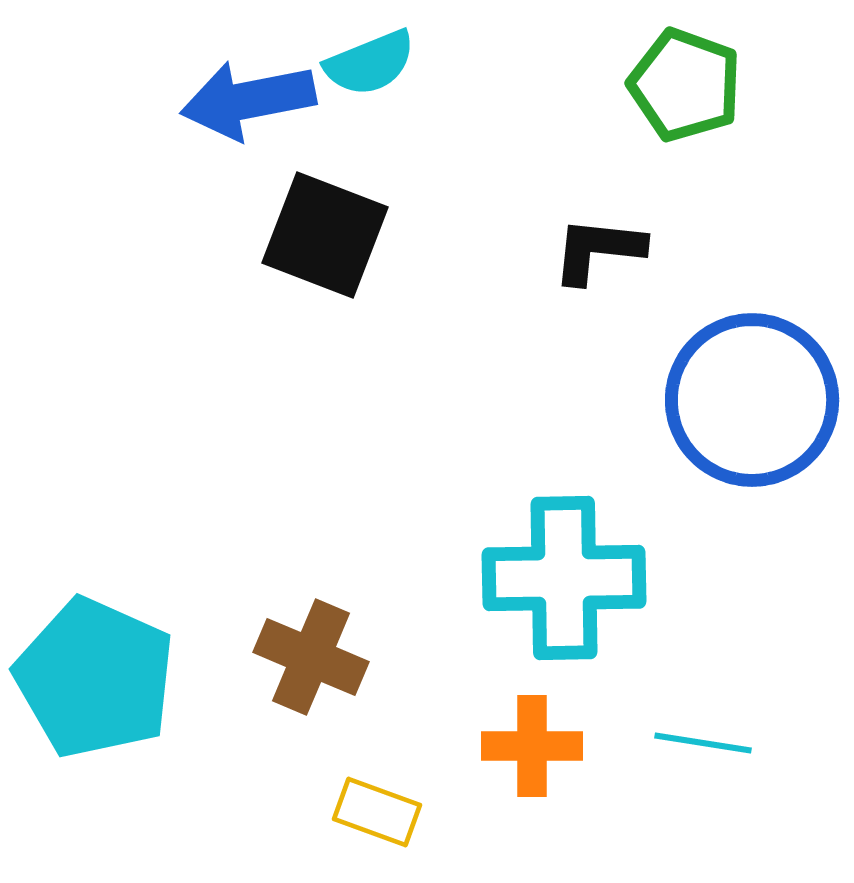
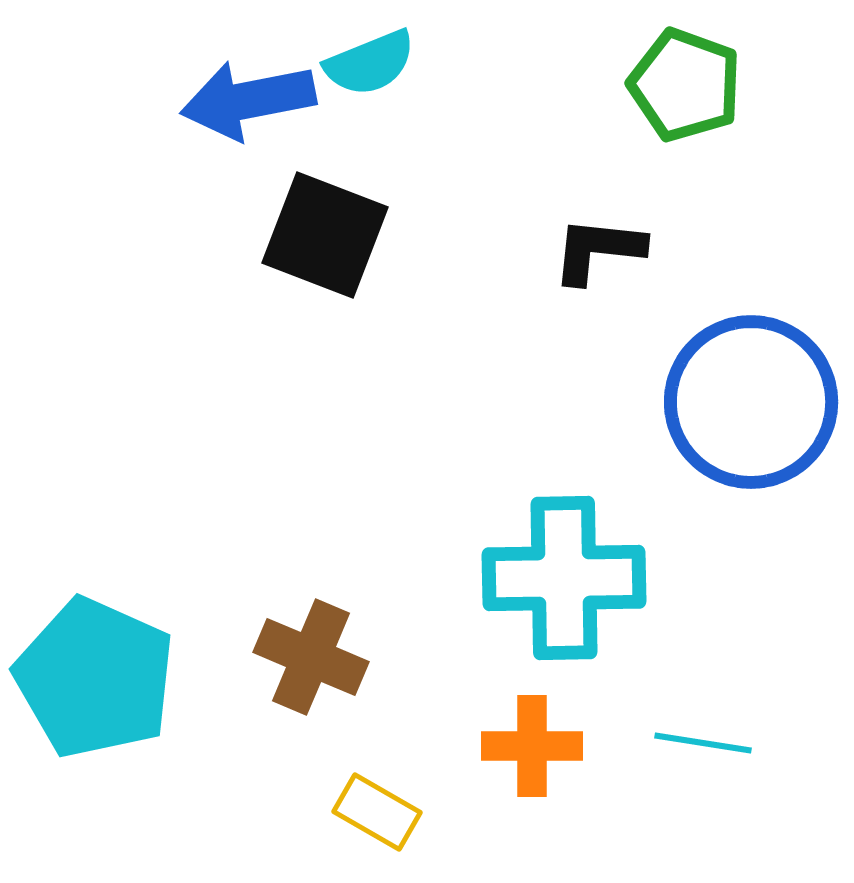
blue circle: moved 1 px left, 2 px down
yellow rectangle: rotated 10 degrees clockwise
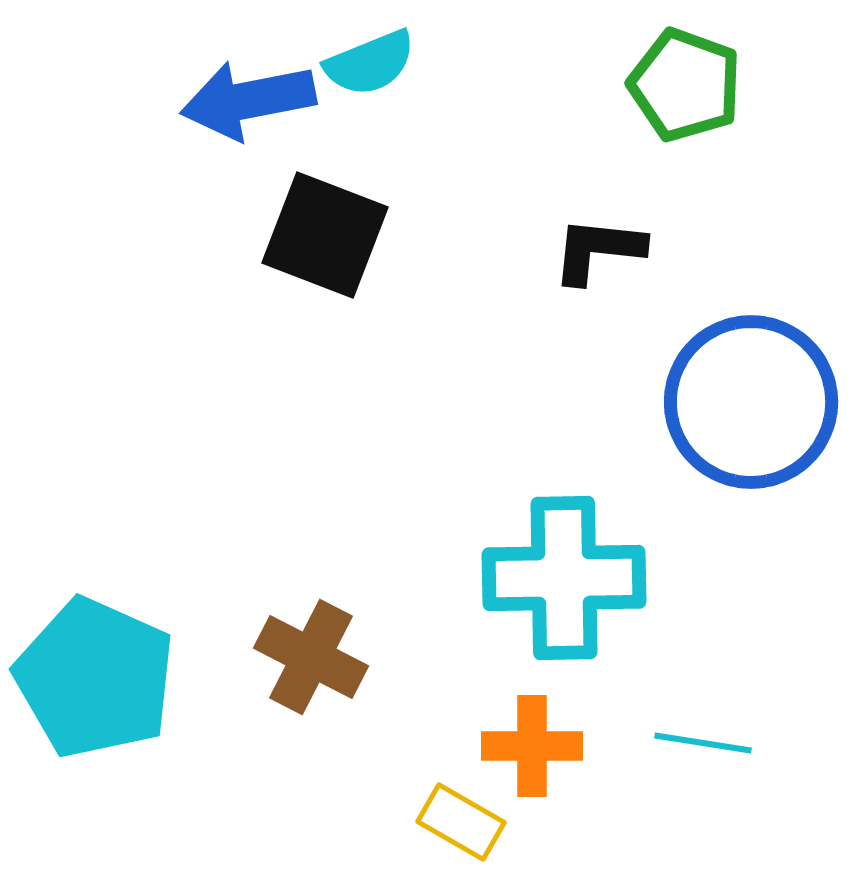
brown cross: rotated 4 degrees clockwise
yellow rectangle: moved 84 px right, 10 px down
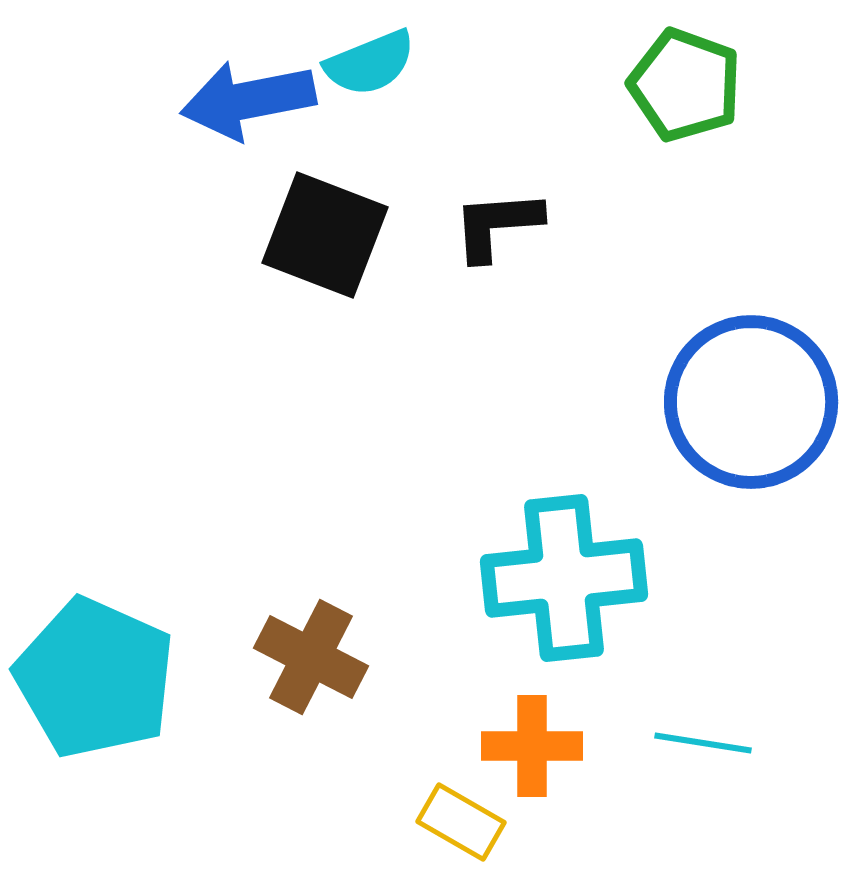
black L-shape: moved 101 px left, 25 px up; rotated 10 degrees counterclockwise
cyan cross: rotated 5 degrees counterclockwise
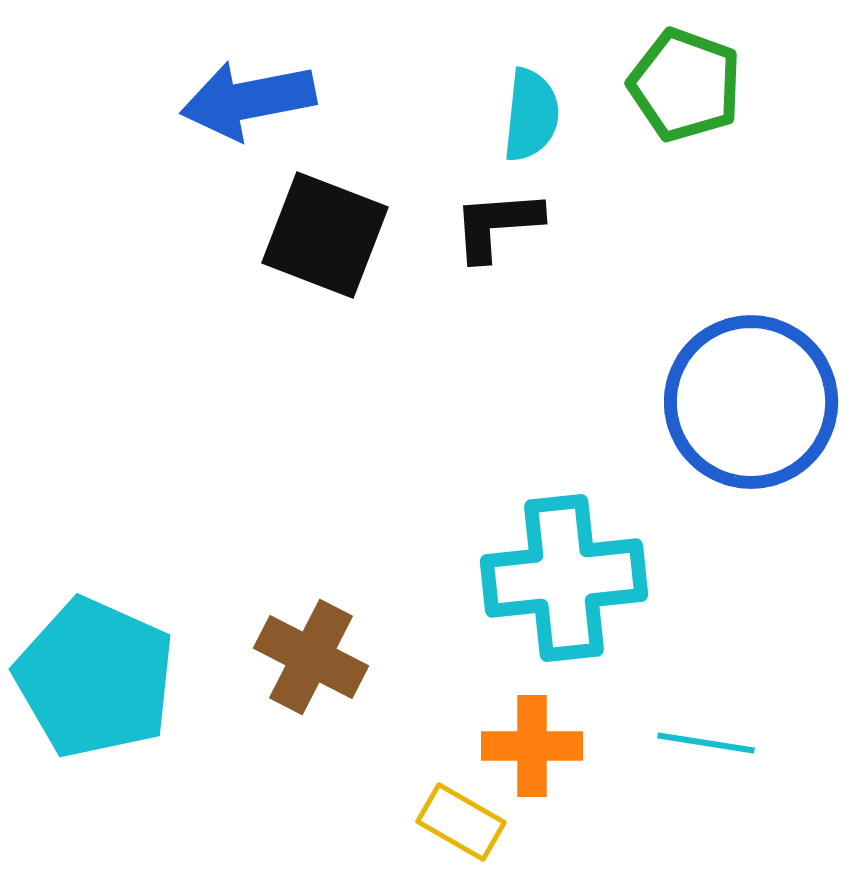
cyan semicircle: moved 161 px right, 52 px down; rotated 62 degrees counterclockwise
cyan line: moved 3 px right
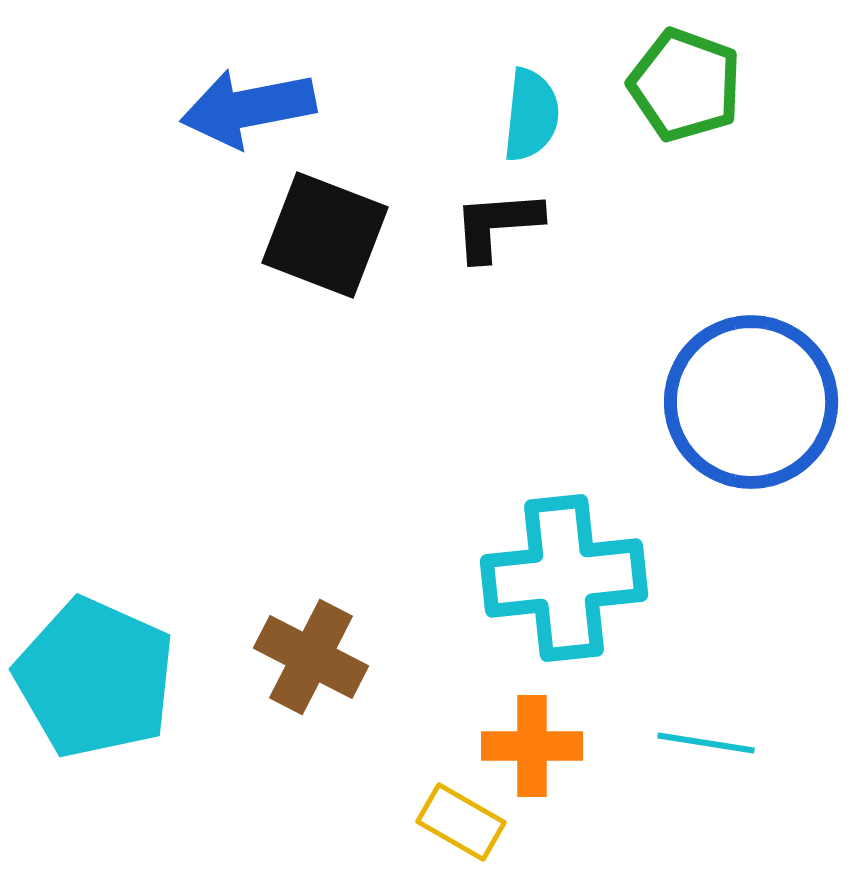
blue arrow: moved 8 px down
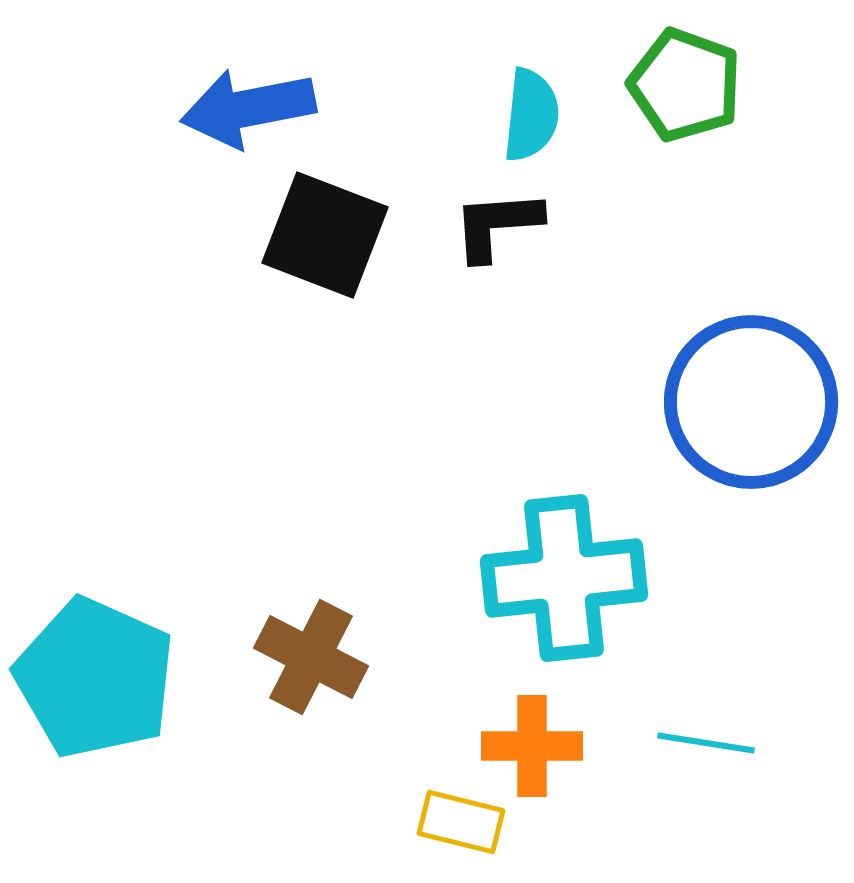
yellow rectangle: rotated 16 degrees counterclockwise
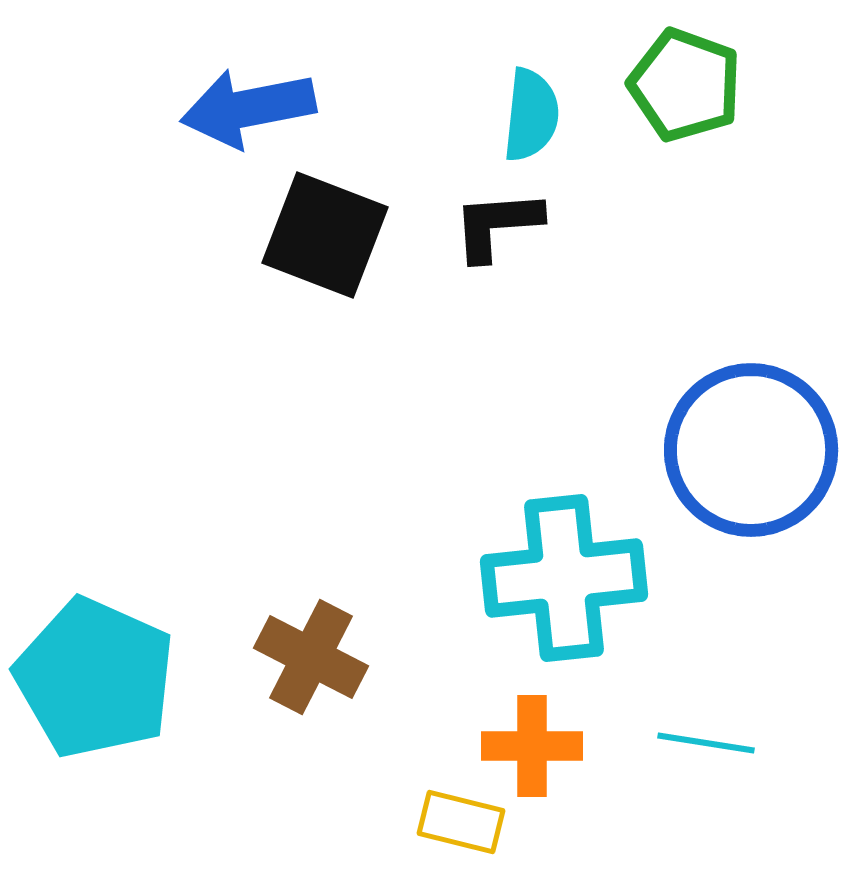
blue circle: moved 48 px down
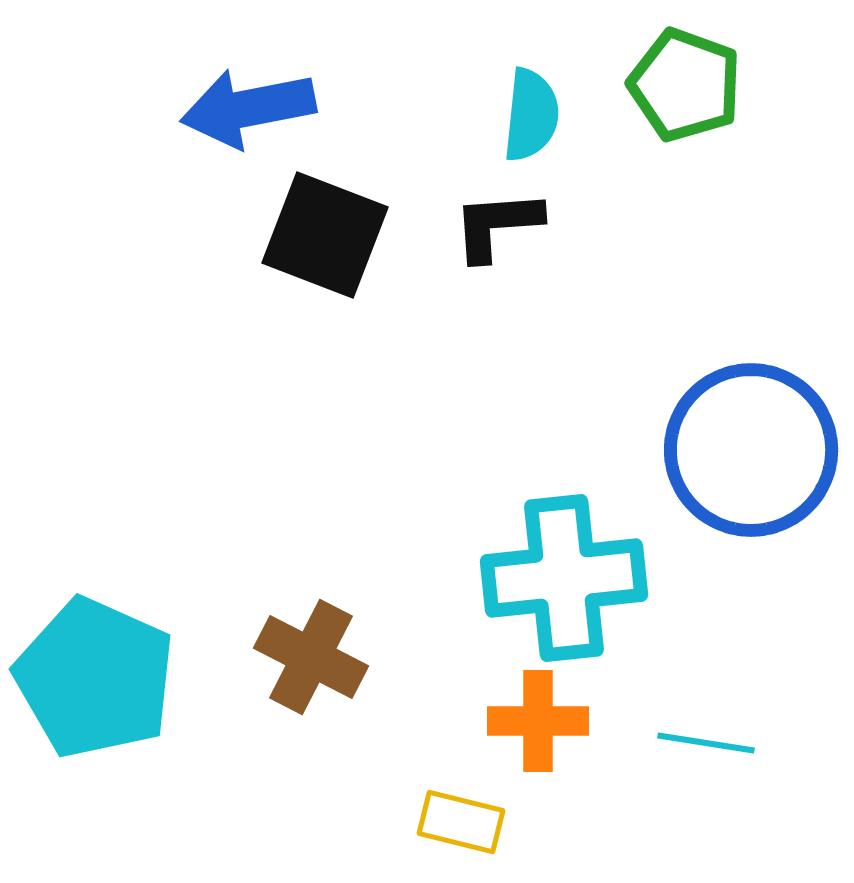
orange cross: moved 6 px right, 25 px up
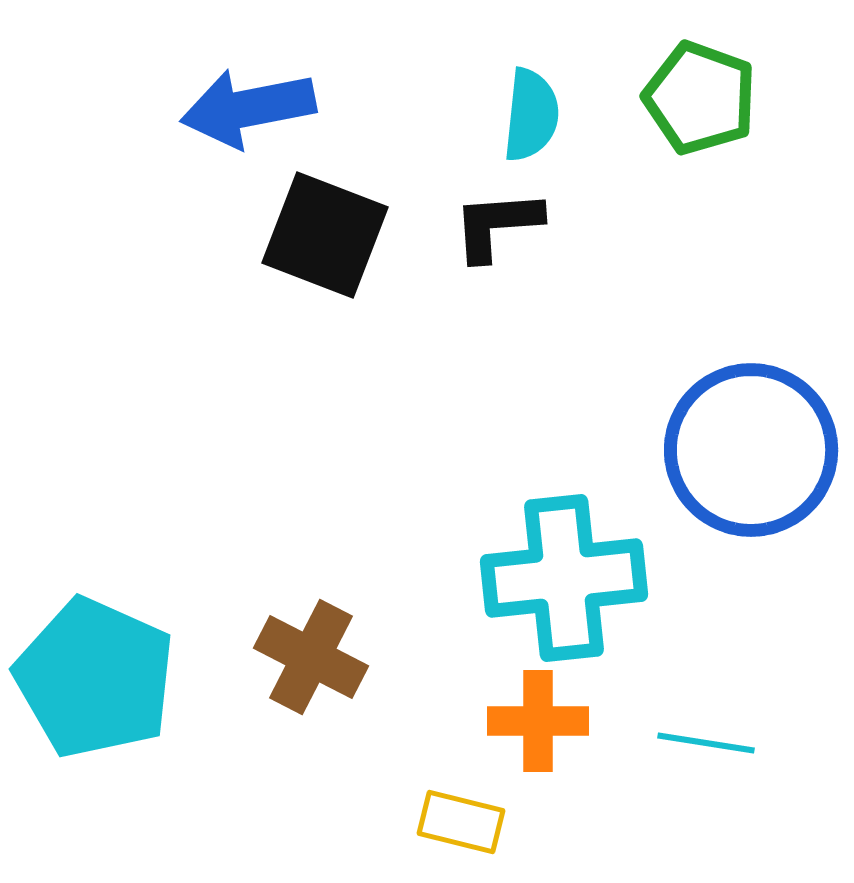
green pentagon: moved 15 px right, 13 px down
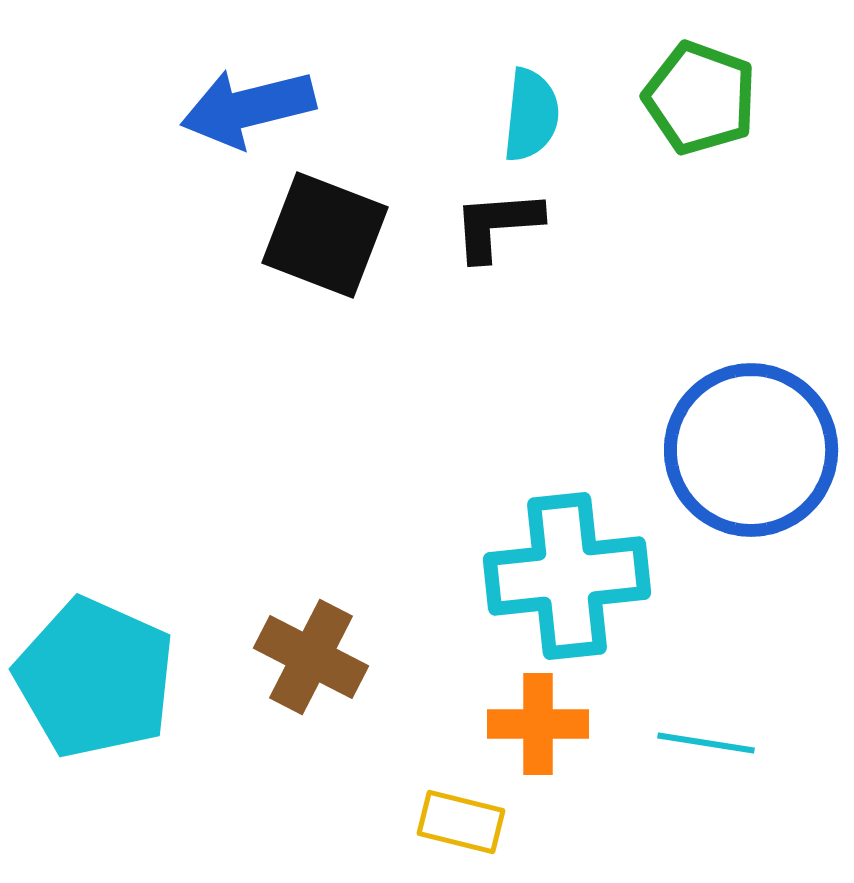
blue arrow: rotated 3 degrees counterclockwise
cyan cross: moved 3 px right, 2 px up
orange cross: moved 3 px down
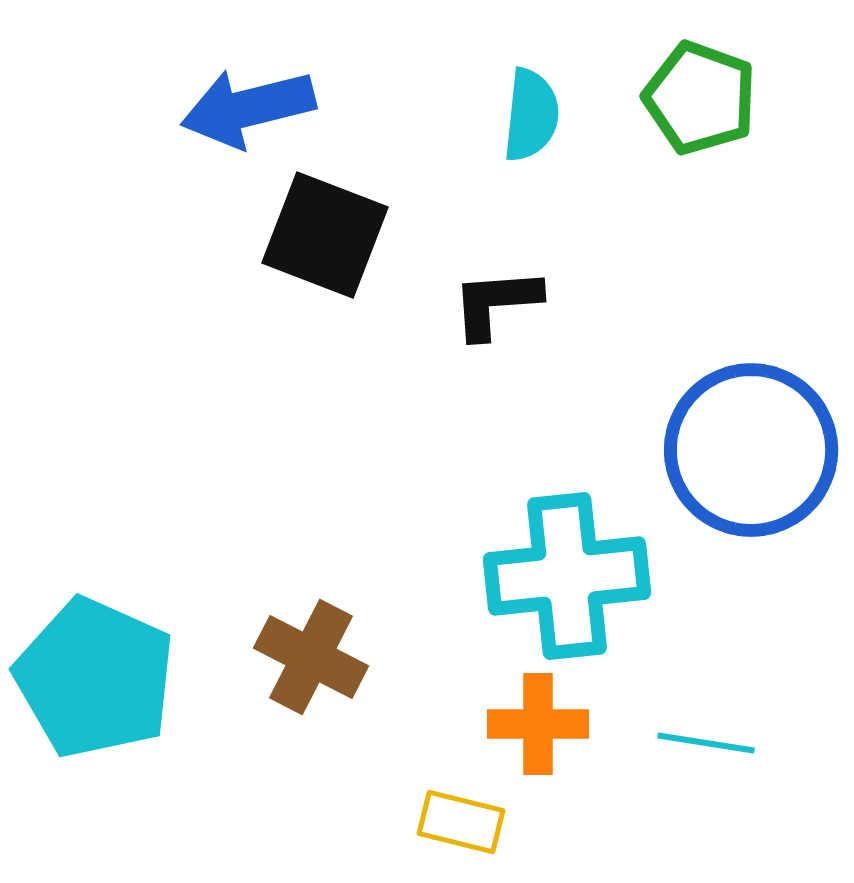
black L-shape: moved 1 px left, 78 px down
